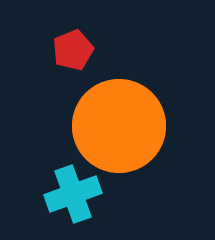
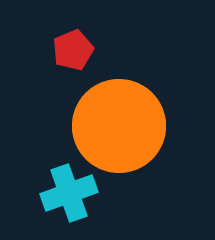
cyan cross: moved 4 px left, 1 px up
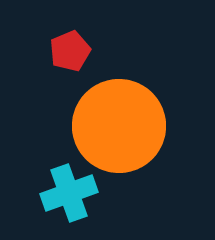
red pentagon: moved 3 px left, 1 px down
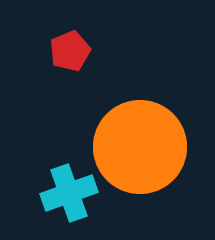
orange circle: moved 21 px right, 21 px down
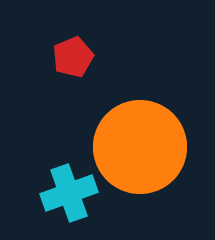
red pentagon: moved 3 px right, 6 px down
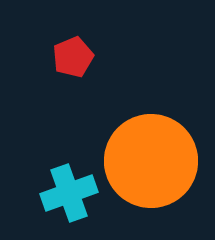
orange circle: moved 11 px right, 14 px down
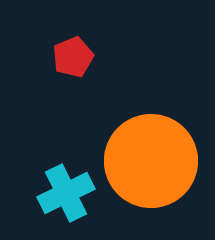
cyan cross: moved 3 px left; rotated 6 degrees counterclockwise
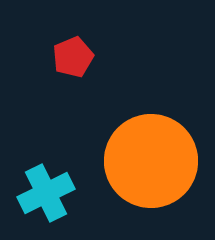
cyan cross: moved 20 px left
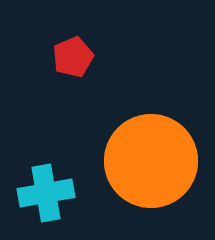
cyan cross: rotated 16 degrees clockwise
